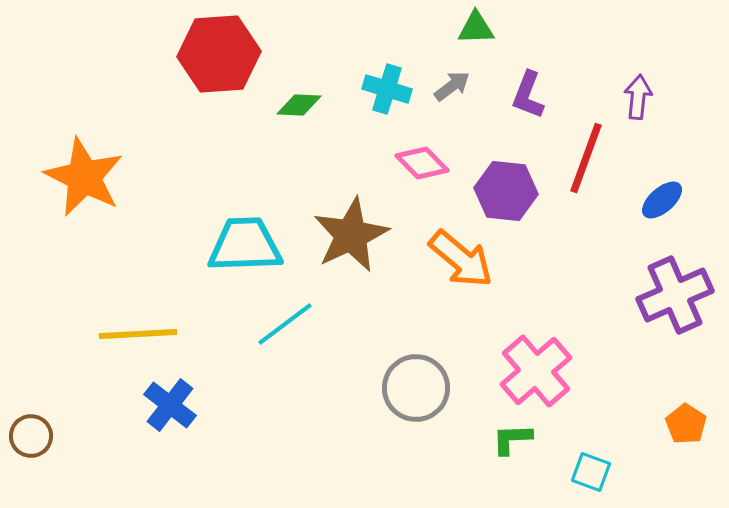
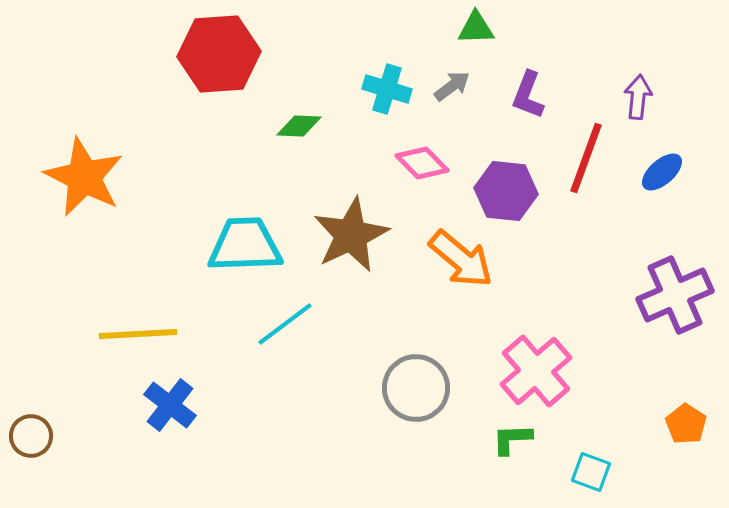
green diamond: moved 21 px down
blue ellipse: moved 28 px up
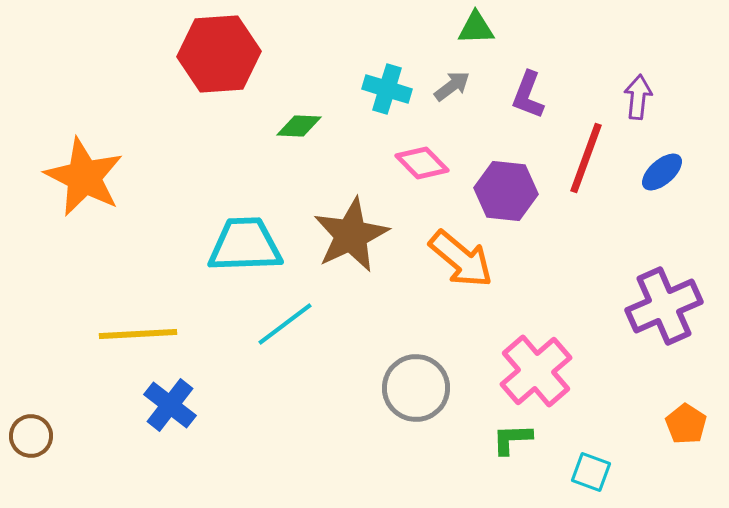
purple cross: moved 11 px left, 11 px down
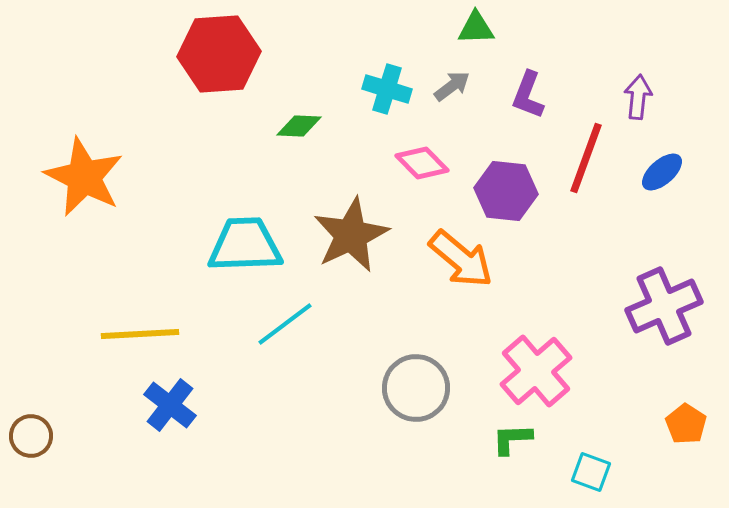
yellow line: moved 2 px right
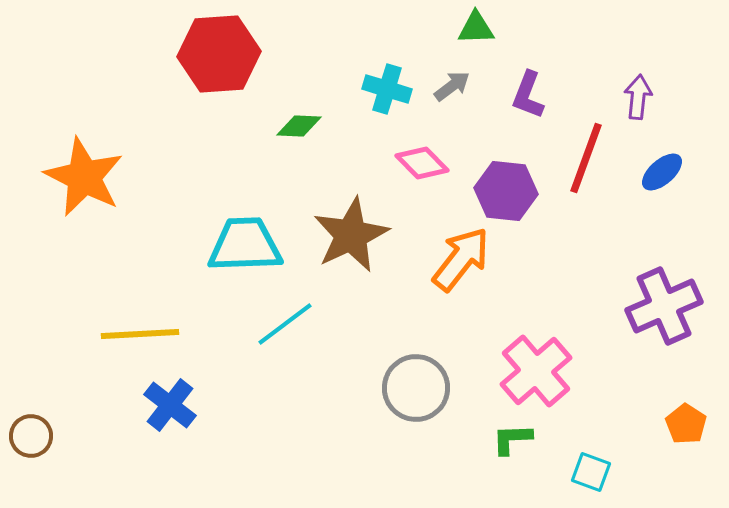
orange arrow: rotated 92 degrees counterclockwise
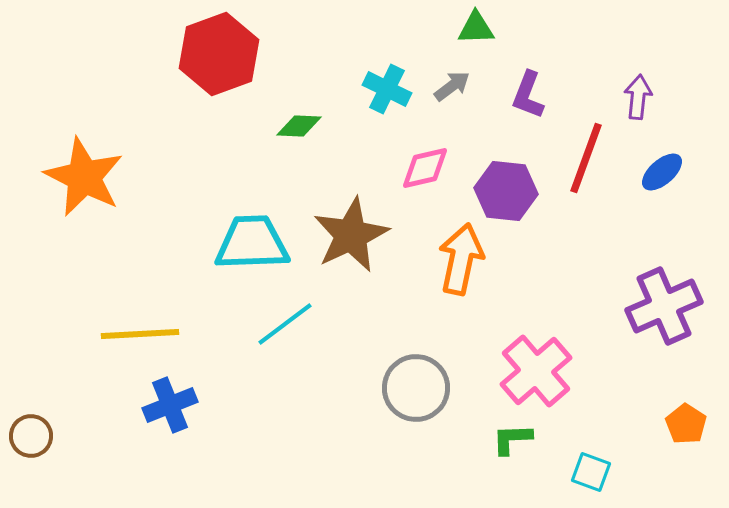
red hexagon: rotated 16 degrees counterclockwise
cyan cross: rotated 9 degrees clockwise
pink diamond: moved 3 px right, 5 px down; rotated 58 degrees counterclockwise
cyan trapezoid: moved 7 px right, 2 px up
orange arrow: rotated 26 degrees counterclockwise
blue cross: rotated 30 degrees clockwise
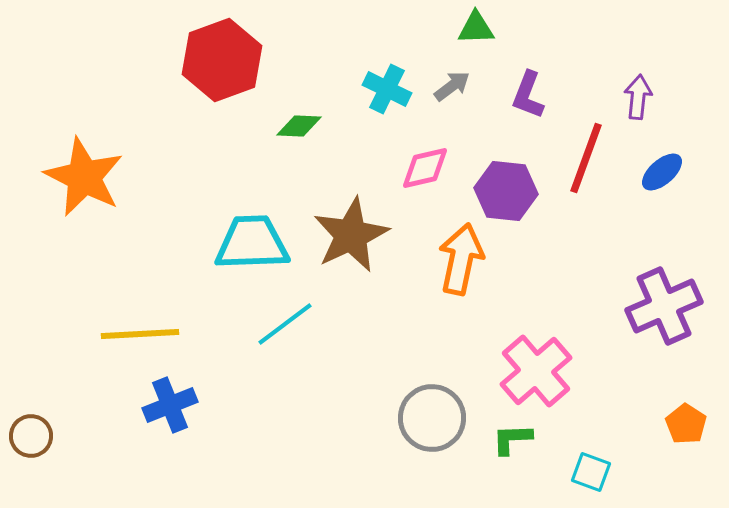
red hexagon: moved 3 px right, 6 px down
gray circle: moved 16 px right, 30 px down
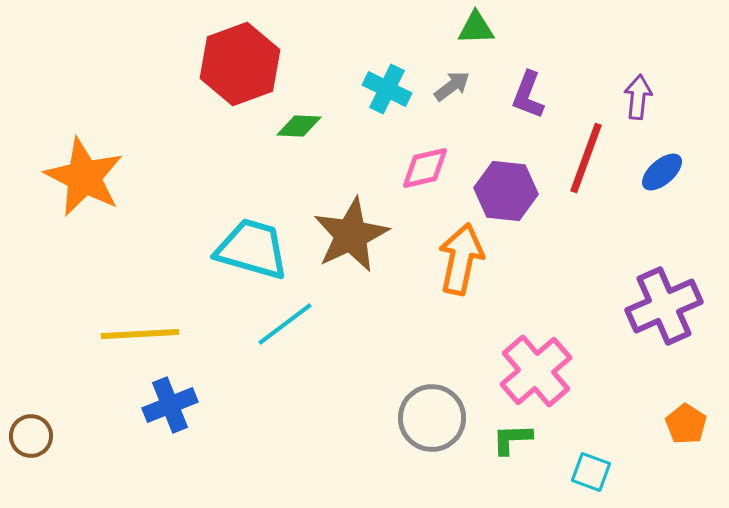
red hexagon: moved 18 px right, 4 px down
cyan trapezoid: moved 6 px down; rotated 18 degrees clockwise
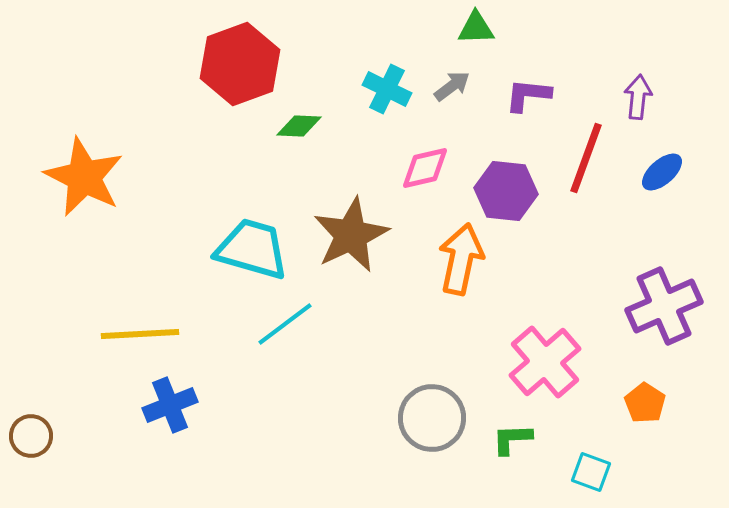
purple L-shape: rotated 75 degrees clockwise
pink cross: moved 9 px right, 9 px up
orange pentagon: moved 41 px left, 21 px up
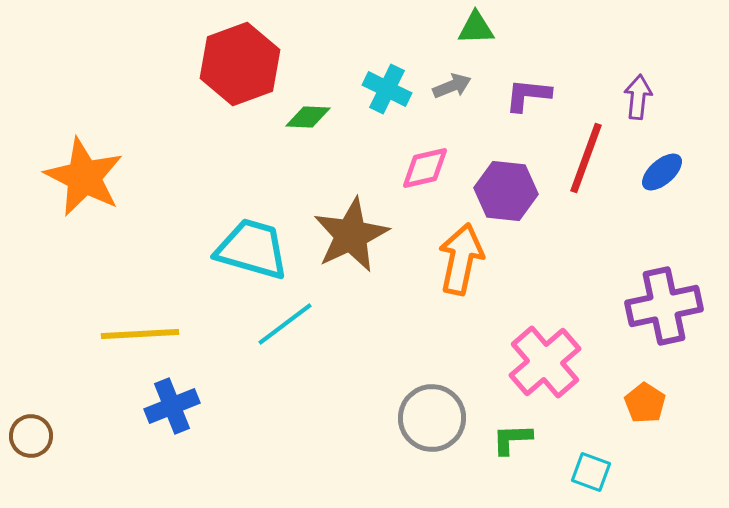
gray arrow: rotated 15 degrees clockwise
green diamond: moved 9 px right, 9 px up
purple cross: rotated 12 degrees clockwise
blue cross: moved 2 px right, 1 px down
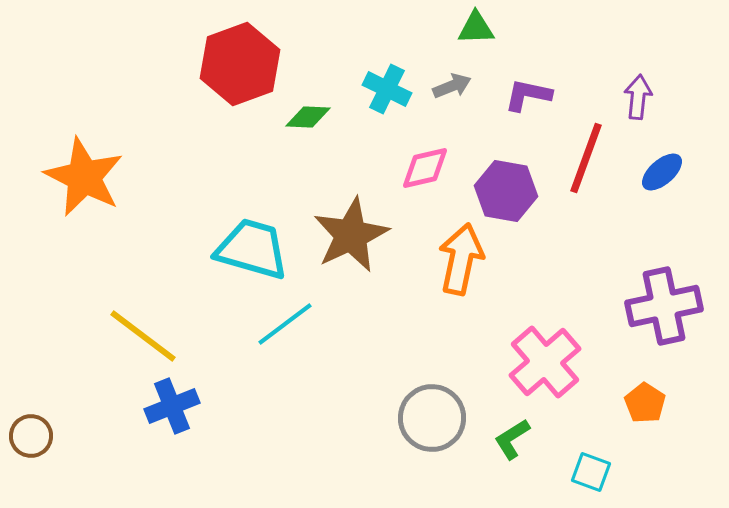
purple L-shape: rotated 6 degrees clockwise
purple hexagon: rotated 4 degrees clockwise
yellow line: moved 3 px right, 2 px down; rotated 40 degrees clockwise
green L-shape: rotated 30 degrees counterclockwise
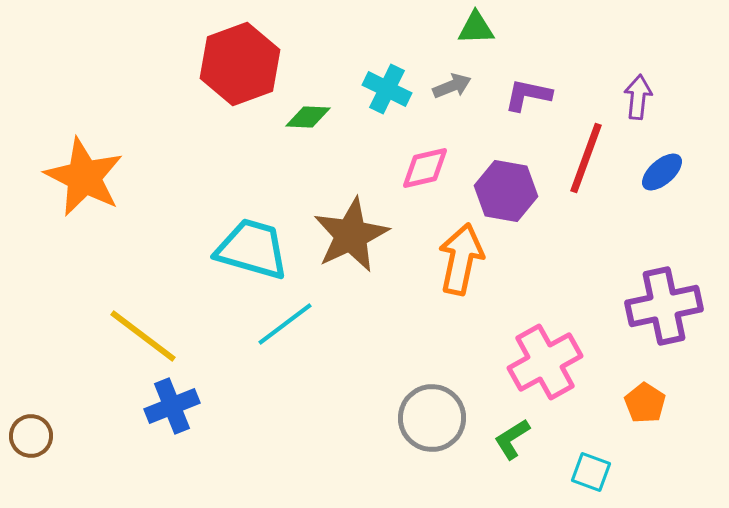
pink cross: rotated 12 degrees clockwise
